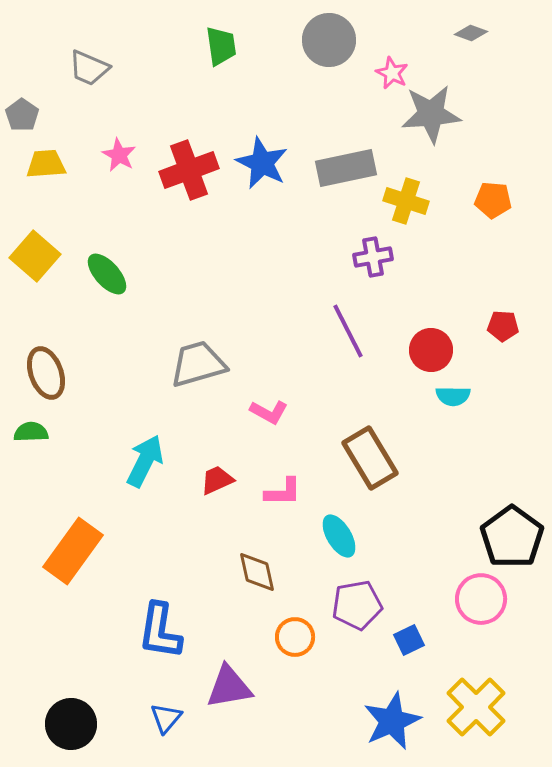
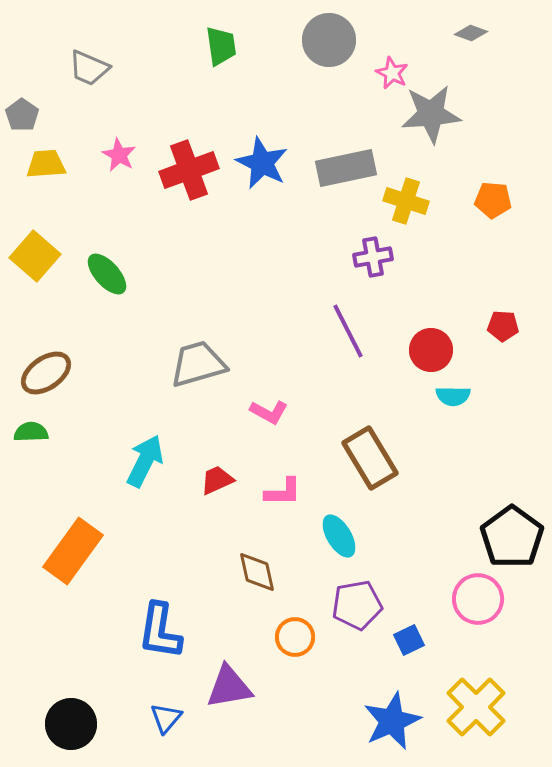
brown ellipse at (46, 373): rotated 75 degrees clockwise
pink circle at (481, 599): moved 3 px left
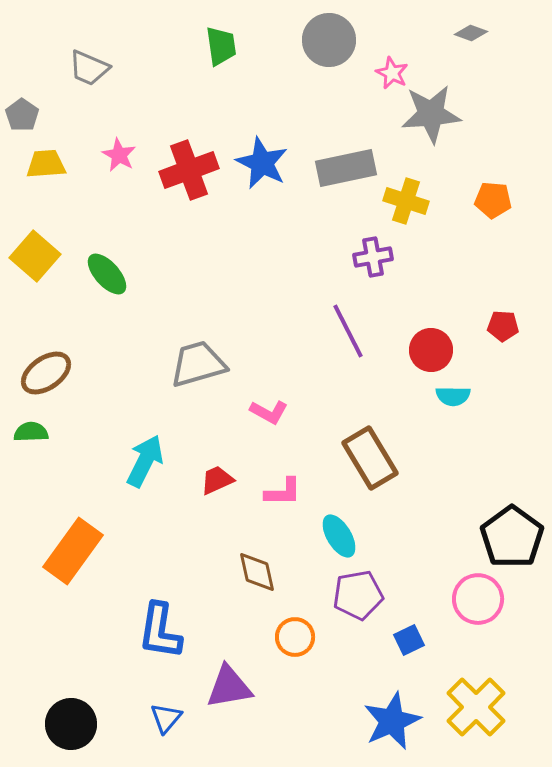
purple pentagon at (357, 605): moved 1 px right, 10 px up
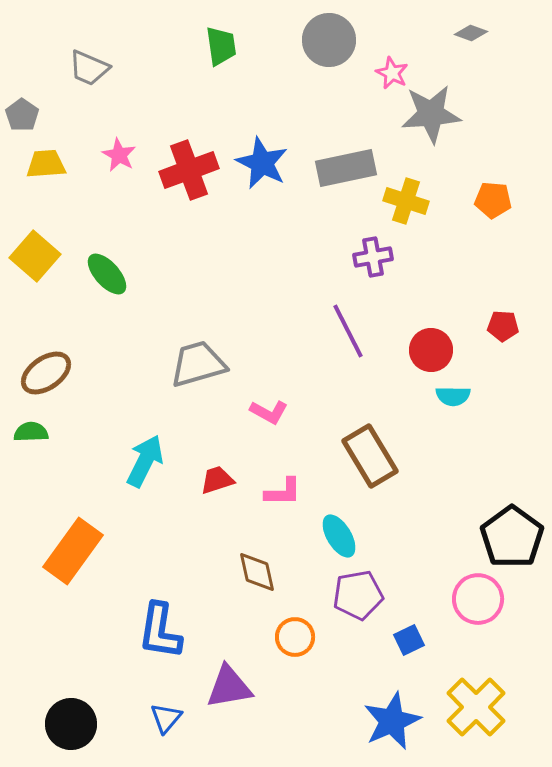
brown rectangle at (370, 458): moved 2 px up
red trapezoid at (217, 480): rotated 6 degrees clockwise
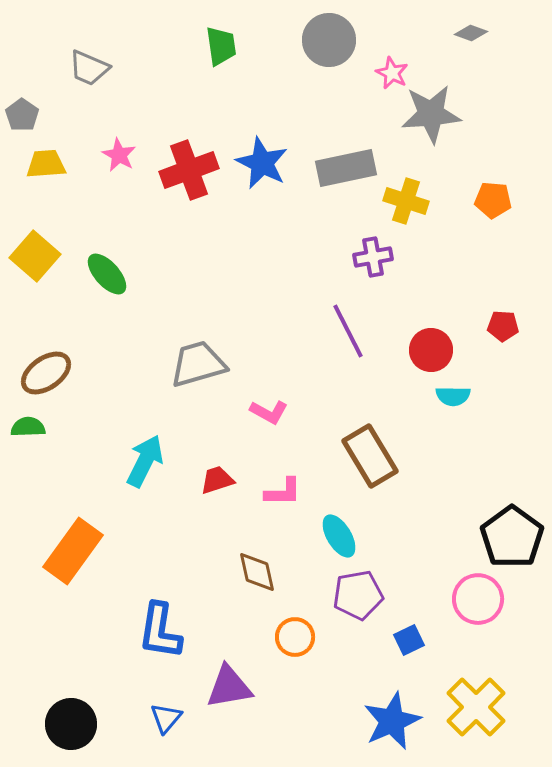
green semicircle at (31, 432): moved 3 px left, 5 px up
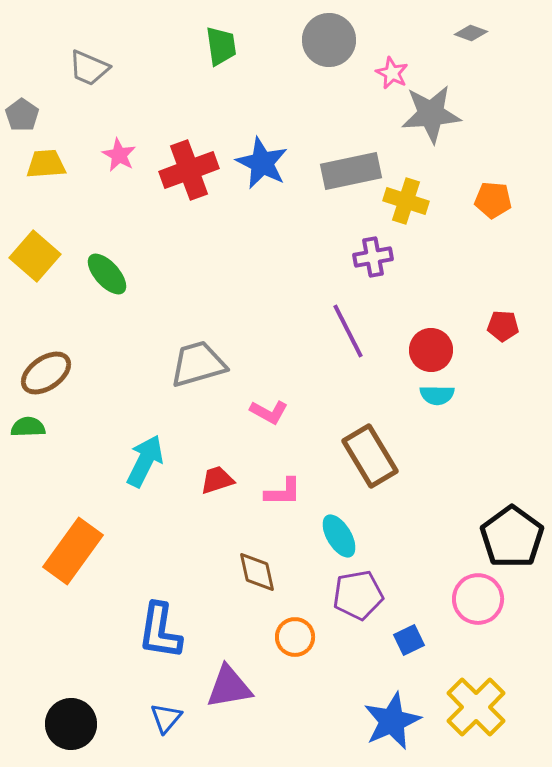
gray rectangle at (346, 168): moved 5 px right, 3 px down
cyan semicircle at (453, 396): moved 16 px left, 1 px up
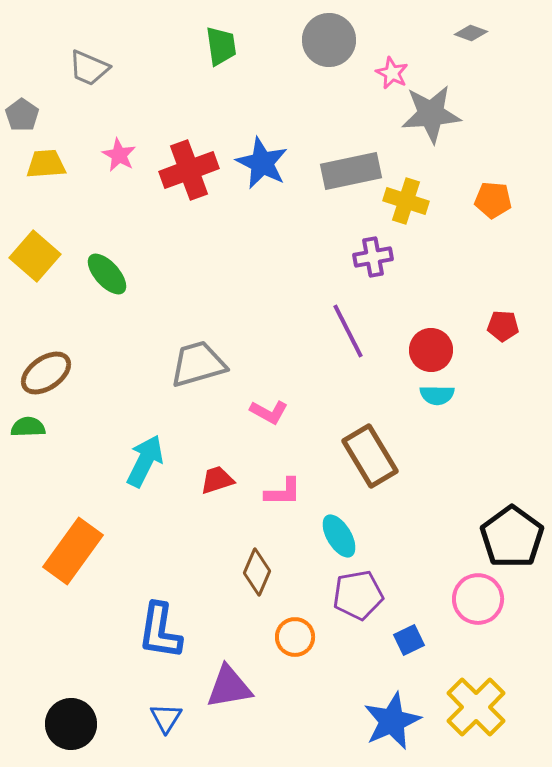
brown diamond at (257, 572): rotated 36 degrees clockwise
blue triangle at (166, 718): rotated 8 degrees counterclockwise
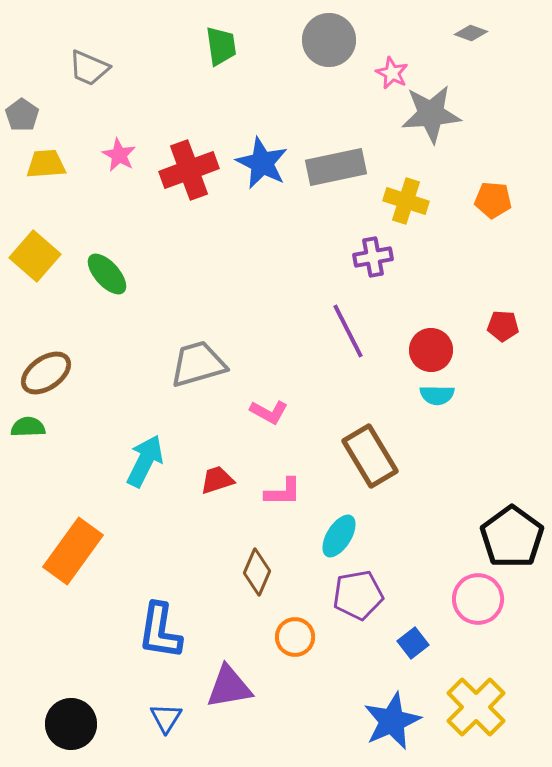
gray rectangle at (351, 171): moved 15 px left, 4 px up
cyan ellipse at (339, 536): rotated 63 degrees clockwise
blue square at (409, 640): moved 4 px right, 3 px down; rotated 12 degrees counterclockwise
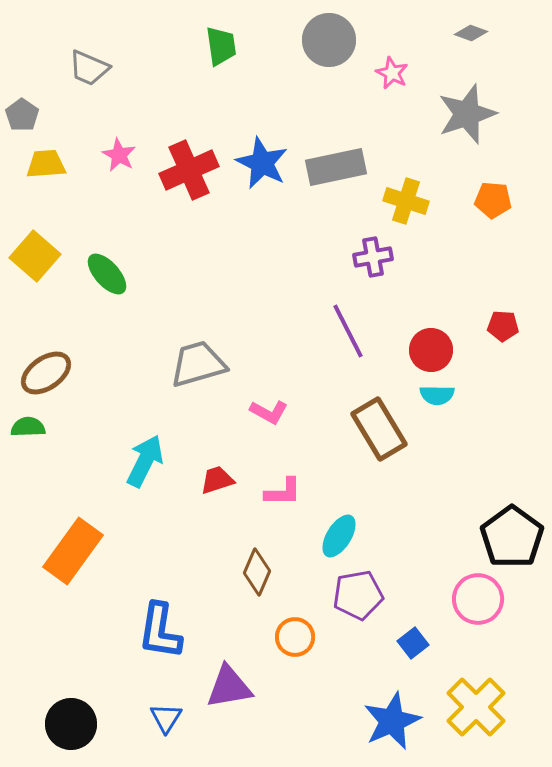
gray star at (431, 114): moved 36 px right; rotated 14 degrees counterclockwise
red cross at (189, 170): rotated 4 degrees counterclockwise
brown rectangle at (370, 456): moved 9 px right, 27 px up
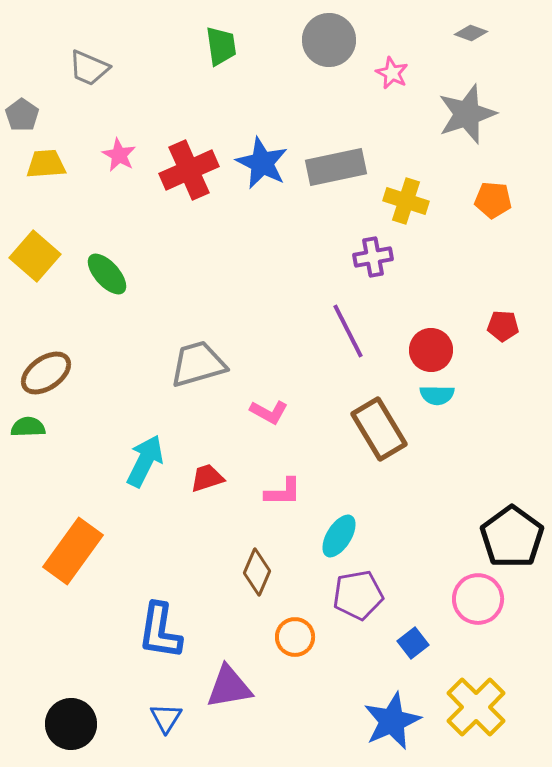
red trapezoid at (217, 480): moved 10 px left, 2 px up
